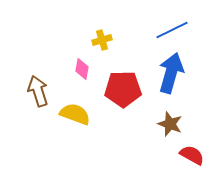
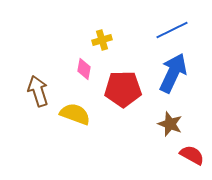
pink diamond: moved 2 px right
blue arrow: moved 2 px right; rotated 9 degrees clockwise
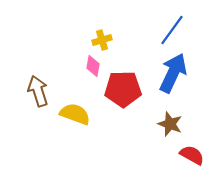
blue line: rotated 28 degrees counterclockwise
pink diamond: moved 9 px right, 3 px up
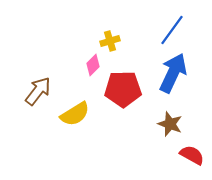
yellow cross: moved 8 px right, 1 px down
pink diamond: moved 1 px up; rotated 35 degrees clockwise
brown arrow: rotated 56 degrees clockwise
yellow semicircle: rotated 128 degrees clockwise
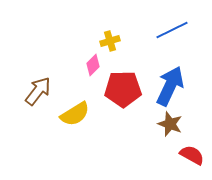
blue line: rotated 28 degrees clockwise
blue arrow: moved 3 px left, 13 px down
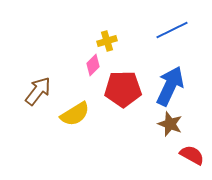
yellow cross: moved 3 px left
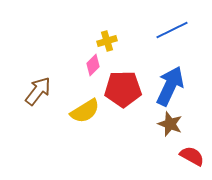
yellow semicircle: moved 10 px right, 3 px up
red semicircle: moved 1 px down
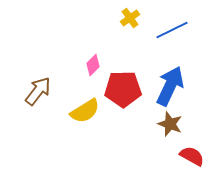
yellow cross: moved 23 px right, 23 px up; rotated 18 degrees counterclockwise
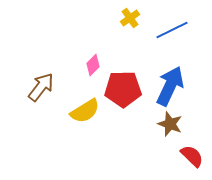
brown arrow: moved 3 px right, 4 px up
red semicircle: rotated 15 degrees clockwise
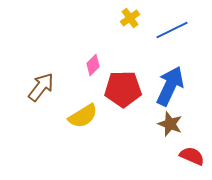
yellow semicircle: moved 2 px left, 5 px down
red semicircle: rotated 20 degrees counterclockwise
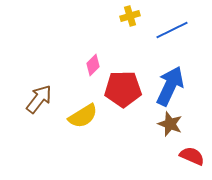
yellow cross: moved 2 px up; rotated 18 degrees clockwise
brown arrow: moved 2 px left, 12 px down
